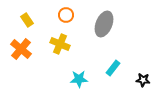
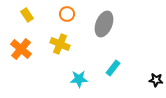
orange circle: moved 1 px right, 1 px up
yellow rectangle: moved 5 px up
black star: moved 13 px right
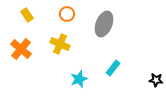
cyan star: rotated 18 degrees counterclockwise
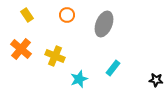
orange circle: moved 1 px down
yellow cross: moved 5 px left, 12 px down
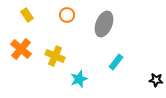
cyan rectangle: moved 3 px right, 6 px up
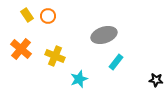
orange circle: moved 19 px left, 1 px down
gray ellipse: moved 11 px down; rotated 50 degrees clockwise
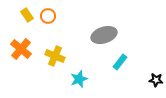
cyan rectangle: moved 4 px right
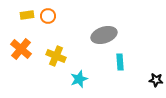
yellow rectangle: rotated 64 degrees counterclockwise
yellow cross: moved 1 px right
cyan rectangle: rotated 42 degrees counterclockwise
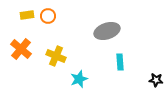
gray ellipse: moved 3 px right, 4 px up
